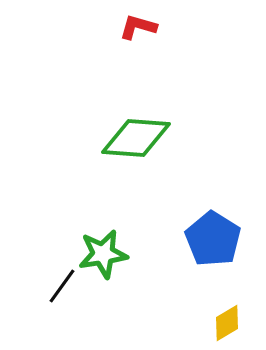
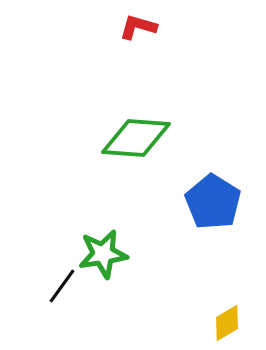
blue pentagon: moved 37 px up
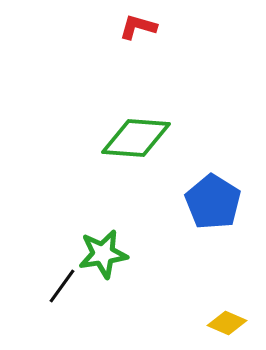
yellow diamond: rotated 54 degrees clockwise
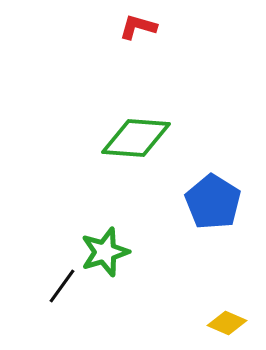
green star: moved 2 px right, 2 px up; rotated 9 degrees counterclockwise
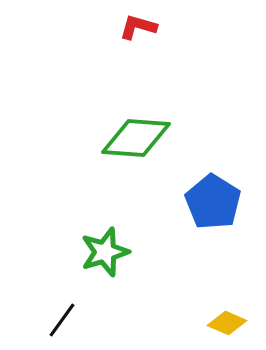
black line: moved 34 px down
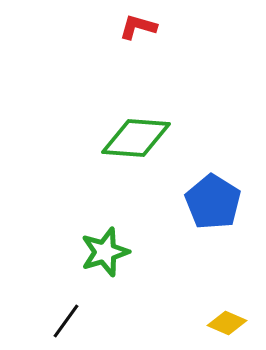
black line: moved 4 px right, 1 px down
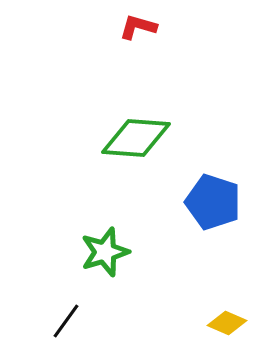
blue pentagon: rotated 14 degrees counterclockwise
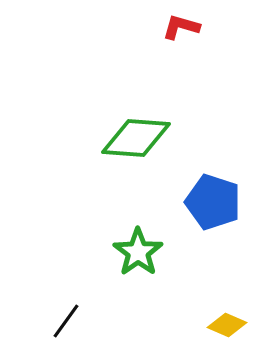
red L-shape: moved 43 px right
green star: moved 33 px right; rotated 18 degrees counterclockwise
yellow diamond: moved 2 px down
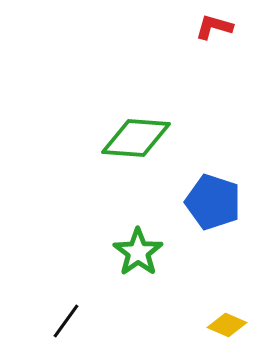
red L-shape: moved 33 px right
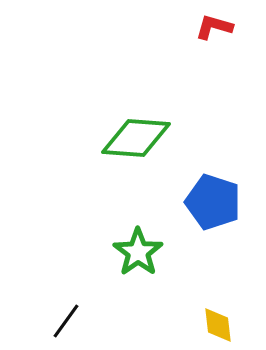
yellow diamond: moved 9 px left; rotated 60 degrees clockwise
